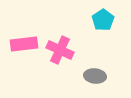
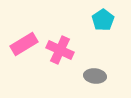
pink rectangle: rotated 24 degrees counterclockwise
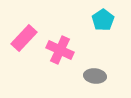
pink rectangle: moved 6 px up; rotated 16 degrees counterclockwise
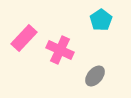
cyan pentagon: moved 2 px left
gray ellipse: rotated 55 degrees counterclockwise
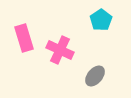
pink rectangle: rotated 60 degrees counterclockwise
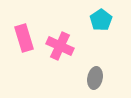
pink cross: moved 4 px up
gray ellipse: moved 2 px down; rotated 30 degrees counterclockwise
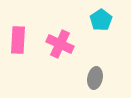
pink rectangle: moved 6 px left, 2 px down; rotated 20 degrees clockwise
pink cross: moved 2 px up
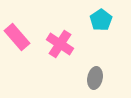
pink rectangle: moved 1 px left, 3 px up; rotated 44 degrees counterclockwise
pink cross: rotated 8 degrees clockwise
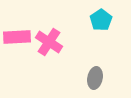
pink rectangle: rotated 52 degrees counterclockwise
pink cross: moved 11 px left, 2 px up
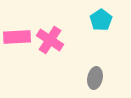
pink cross: moved 1 px right, 2 px up
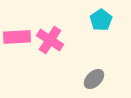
gray ellipse: moved 1 px left, 1 px down; rotated 35 degrees clockwise
